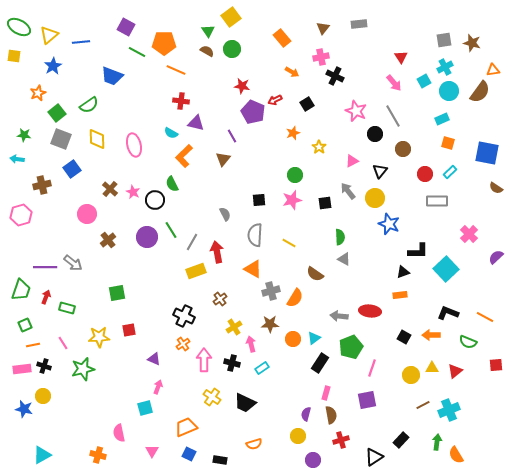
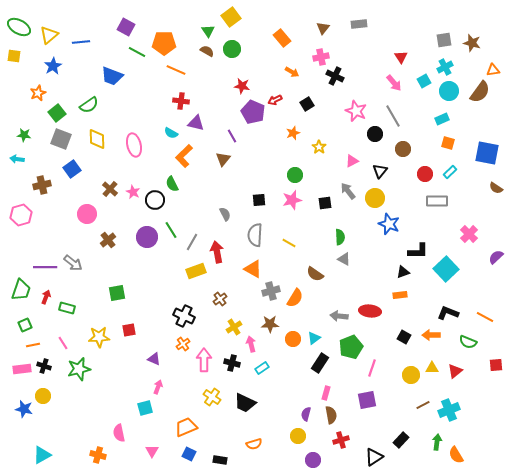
green star at (83, 369): moved 4 px left
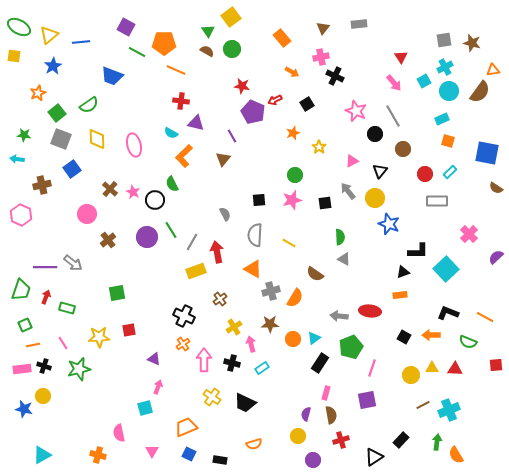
orange square at (448, 143): moved 2 px up
pink hexagon at (21, 215): rotated 20 degrees counterclockwise
red triangle at (455, 371): moved 2 px up; rotated 42 degrees clockwise
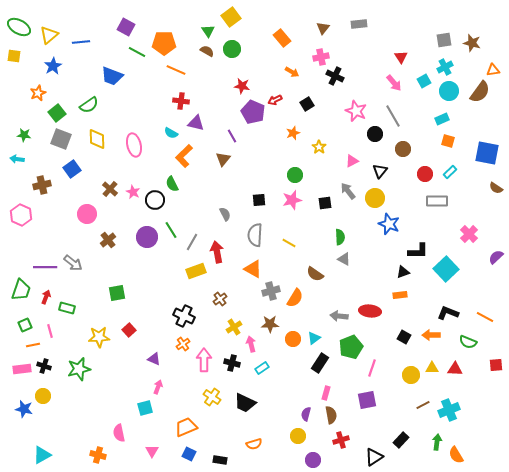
red square at (129, 330): rotated 32 degrees counterclockwise
pink line at (63, 343): moved 13 px left, 12 px up; rotated 16 degrees clockwise
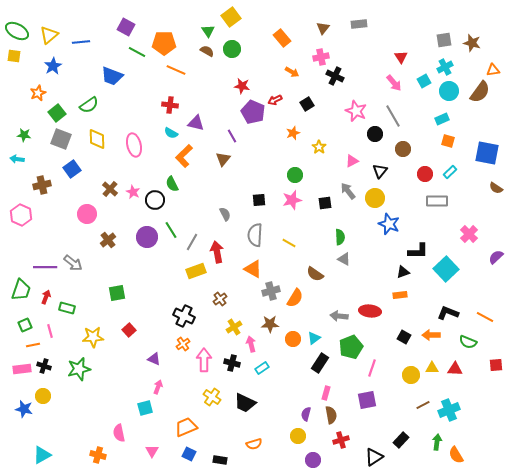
green ellipse at (19, 27): moved 2 px left, 4 px down
red cross at (181, 101): moved 11 px left, 4 px down
yellow star at (99, 337): moved 6 px left
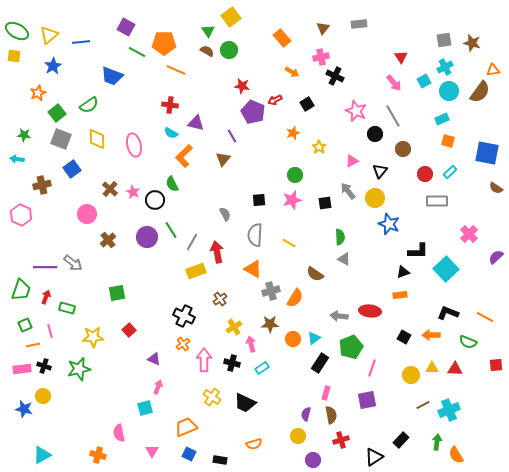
green circle at (232, 49): moved 3 px left, 1 px down
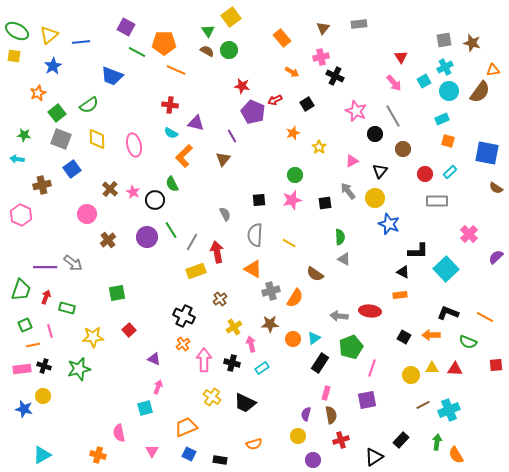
black triangle at (403, 272): rotated 48 degrees clockwise
